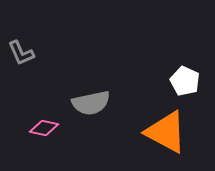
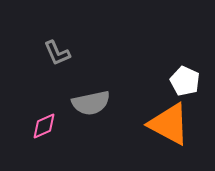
gray L-shape: moved 36 px right
pink diamond: moved 2 px up; rotated 36 degrees counterclockwise
orange triangle: moved 3 px right, 8 px up
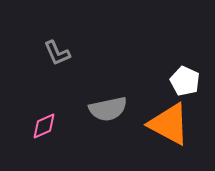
gray semicircle: moved 17 px right, 6 px down
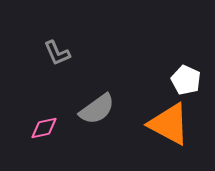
white pentagon: moved 1 px right, 1 px up
gray semicircle: moved 11 px left; rotated 24 degrees counterclockwise
pink diamond: moved 2 px down; rotated 12 degrees clockwise
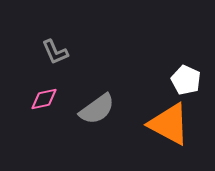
gray L-shape: moved 2 px left, 1 px up
pink diamond: moved 29 px up
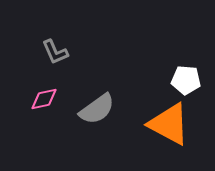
white pentagon: rotated 20 degrees counterclockwise
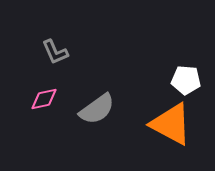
orange triangle: moved 2 px right
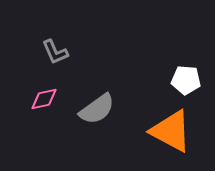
orange triangle: moved 7 px down
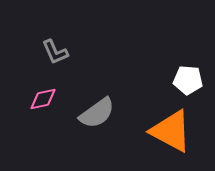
white pentagon: moved 2 px right
pink diamond: moved 1 px left
gray semicircle: moved 4 px down
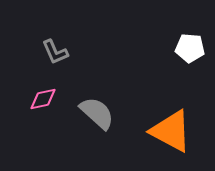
white pentagon: moved 2 px right, 32 px up
gray semicircle: rotated 102 degrees counterclockwise
